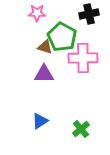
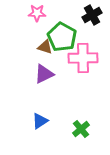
black cross: moved 3 px right, 1 px down; rotated 18 degrees counterclockwise
purple triangle: rotated 25 degrees counterclockwise
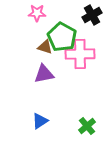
pink cross: moved 3 px left, 4 px up
purple triangle: rotated 15 degrees clockwise
green cross: moved 6 px right, 3 px up
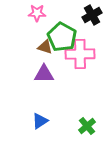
purple triangle: rotated 10 degrees clockwise
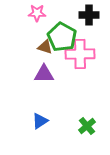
black cross: moved 3 px left; rotated 30 degrees clockwise
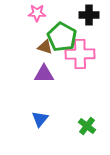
blue triangle: moved 2 px up; rotated 18 degrees counterclockwise
green cross: rotated 12 degrees counterclockwise
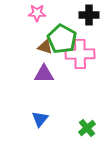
green pentagon: moved 2 px down
green cross: moved 2 px down; rotated 12 degrees clockwise
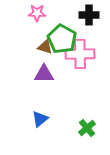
blue triangle: rotated 12 degrees clockwise
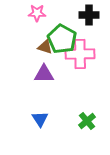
blue triangle: rotated 24 degrees counterclockwise
green cross: moved 7 px up
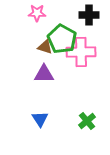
pink cross: moved 1 px right, 2 px up
